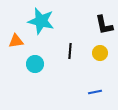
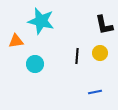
black line: moved 7 px right, 5 px down
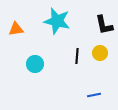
cyan star: moved 16 px right
orange triangle: moved 12 px up
blue line: moved 1 px left, 3 px down
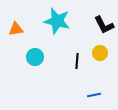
black L-shape: rotated 15 degrees counterclockwise
black line: moved 5 px down
cyan circle: moved 7 px up
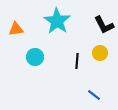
cyan star: rotated 20 degrees clockwise
blue line: rotated 48 degrees clockwise
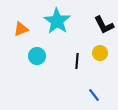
orange triangle: moved 5 px right; rotated 14 degrees counterclockwise
cyan circle: moved 2 px right, 1 px up
blue line: rotated 16 degrees clockwise
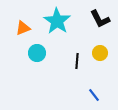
black L-shape: moved 4 px left, 6 px up
orange triangle: moved 2 px right, 1 px up
cyan circle: moved 3 px up
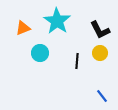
black L-shape: moved 11 px down
cyan circle: moved 3 px right
blue line: moved 8 px right, 1 px down
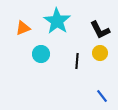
cyan circle: moved 1 px right, 1 px down
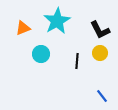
cyan star: rotated 8 degrees clockwise
